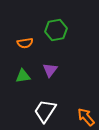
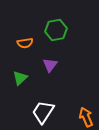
purple triangle: moved 5 px up
green triangle: moved 3 px left, 2 px down; rotated 35 degrees counterclockwise
white trapezoid: moved 2 px left, 1 px down
orange arrow: rotated 18 degrees clockwise
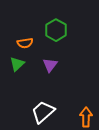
green hexagon: rotated 20 degrees counterclockwise
green triangle: moved 3 px left, 14 px up
white trapezoid: rotated 15 degrees clockwise
orange arrow: rotated 24 degrees clockwise
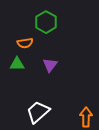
green hexagon: moved 10 px left, 8 px up
green triangle: rotated 42 degrees clockwise
white trapezoid: moved 5 px left
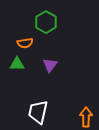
white trapezoid: rotated 35 degrees counterclockwise
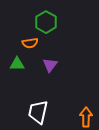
orange semicircle: moved 5 px right
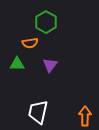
orange arrow: moved 1 px left, 1 px up
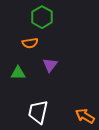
green hexagon: moved 4 px left, 5 px up
green triangle: moved 1 px right, 9 px down
orange arrow: rotated 60 degrees counterclockwise
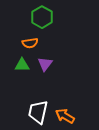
purple triangle: moved 5 px left, 1 px up
green triangle: moved 4 px right, 8 px up
orange arrow: moved 20 px left
